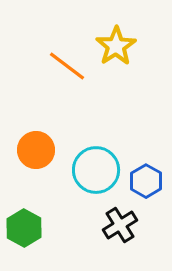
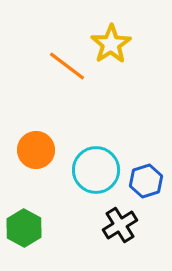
yellow star: moved 5 px left, 2 px up
blue hexagon: rotated 12 degrees clockwise
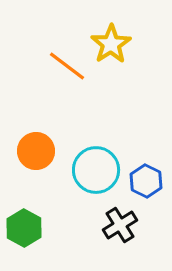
orange circle: moved 1 px down
blue hexagon: rotated 16 degrees counterclockwise
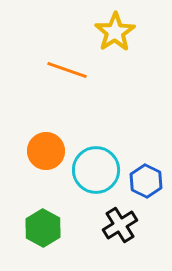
yellow star: moved 4 px right, 12 px up
orange line: moved 4 px down; rotated 18 degrees counterclockwise
orange circle: moved 10 px right
green hexagon: moved 19 px right
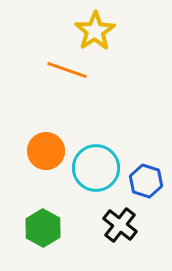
yellow star: moved 20 px left, 1 px up
cyan circle: moved 2 px up
blue hexagon: rotated 8 degrees counterclockwise
black cross: rotated 20 degrees counterclockwise
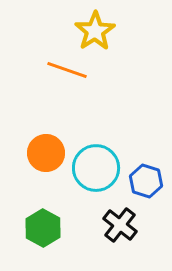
orange circle: moved 2 px down
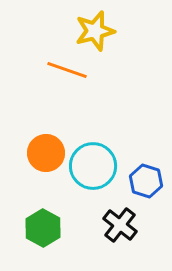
yellow star: rotated 18 degrees clockwise
cyan circle: moved 3 px left, 2 px up
